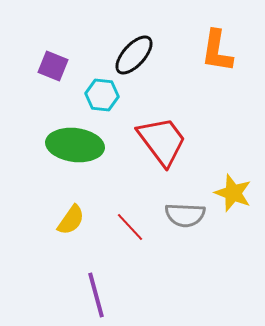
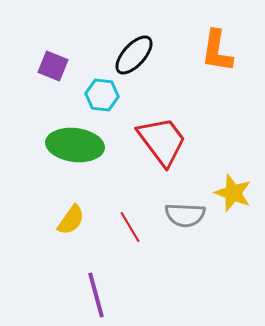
red line: rotated 12 degrees clockwise
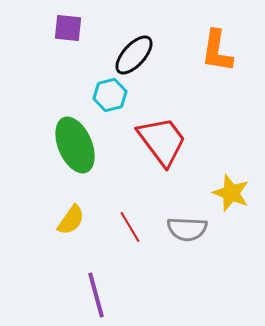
purple square: moved 15 px right, 38 px up; rotated 16 degrees counterclockwise
cyan hexagon: moved 8 px right; rotated 20 degrees counterclockwise
green ellipse: rotated 60 degrees clockwise
yellow star: moved 2 px left
gray semicircle: moved 2 px right, 14 px down
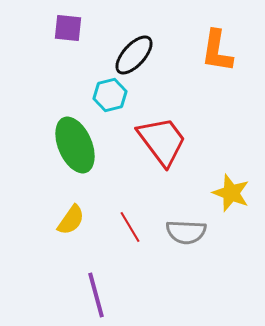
gray semicircle: moved 1 px left, 3 px down
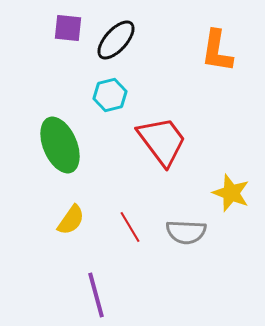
black ellipse: moved 18 px left, 15 px up
green ellipse: moved 15 px left
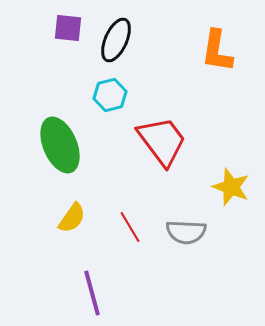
black ellipse: rotated 18 degrees counterclockwise
yellow star: moved 6 px up
yellow semicircle: moved 1 px right, 2 px up
purple line: moved 4 px left, 2 px up
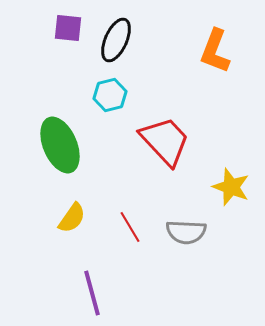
orange L-shape: moved 2 px left; rotated 12 degrees clockwise
red trapezoid: moved 3 px right; rotated 6 degrees counterclockwise
